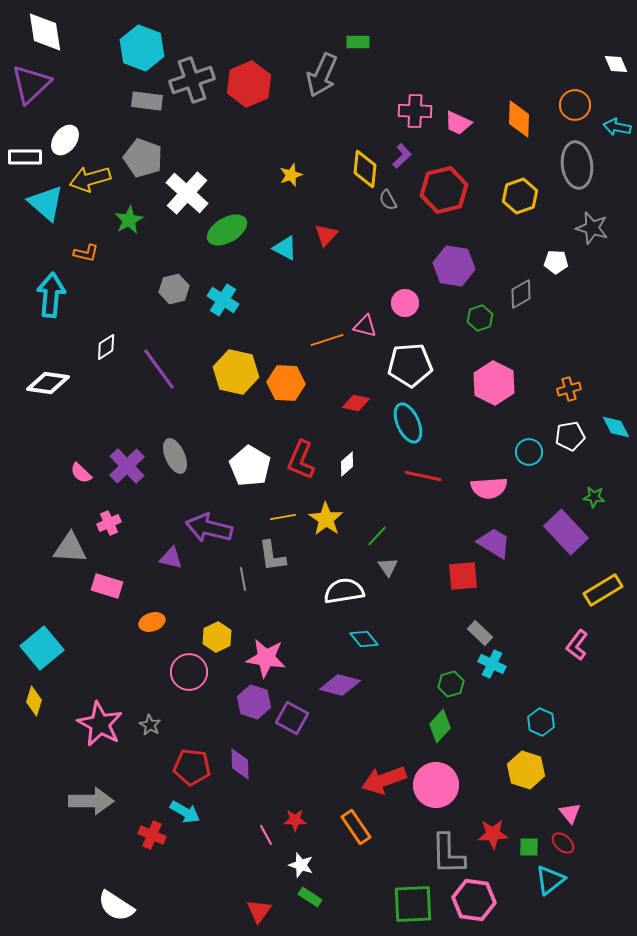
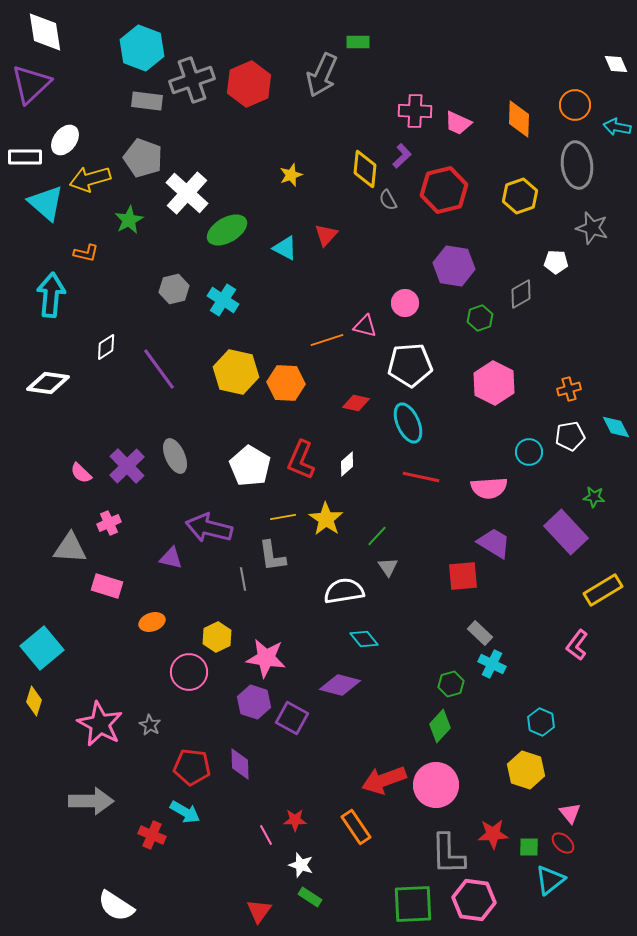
red line at (423, 476): moved 2 px left, 1 px down
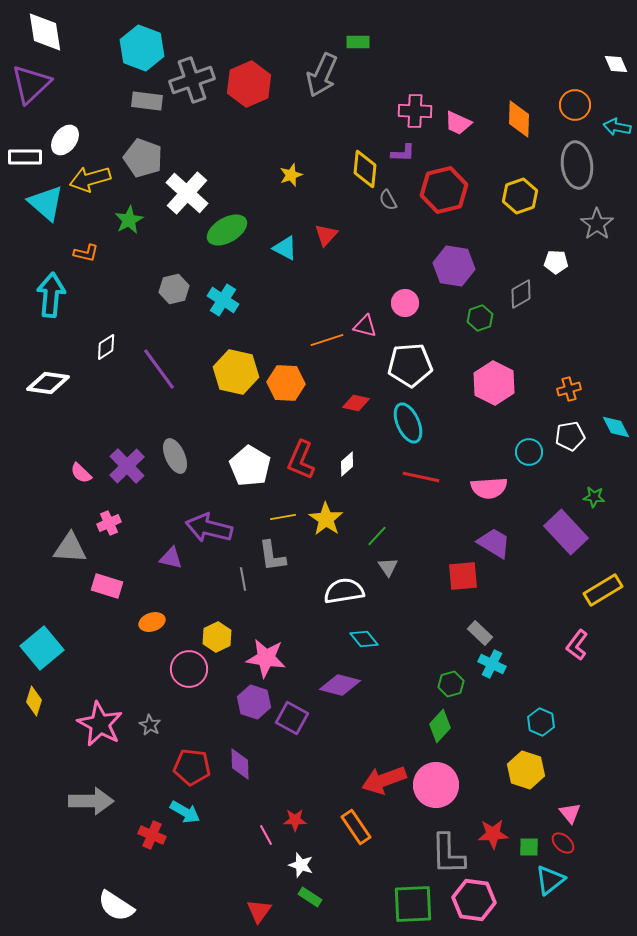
purple L-shape at (402, 156): moved 1 px right, 3 px up; rotated 45 degrees clockwise
gray star at (592, 228): moved 5 px right, 4 px up; rotated 20 degrees clockwise
pink circle at (189, 672): moved 3 px up
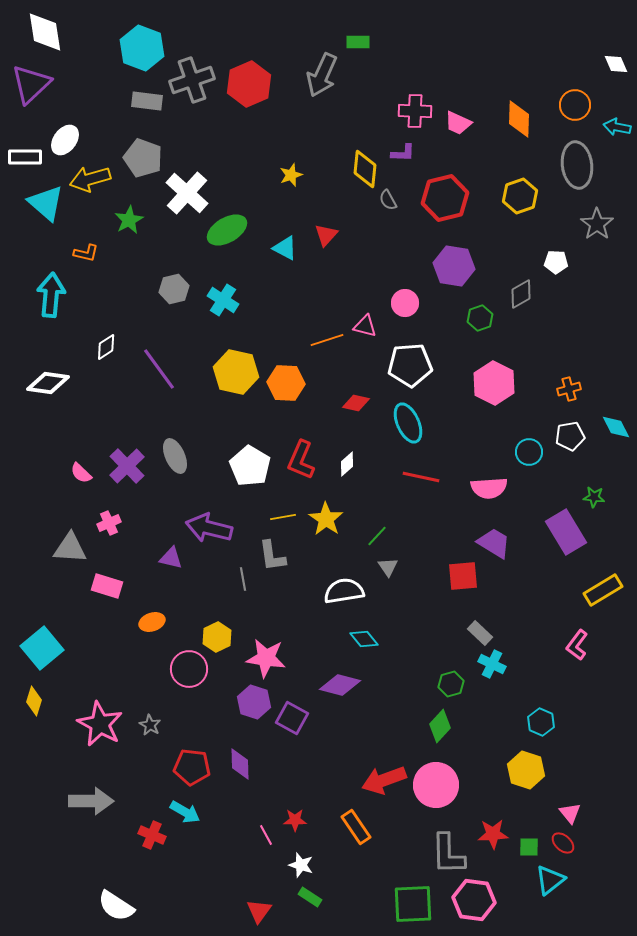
red hexagon at (444, 190): moved 1 px right, 8 px down
purple rectangle at (566, 532): rotated 12 degrees clockwise
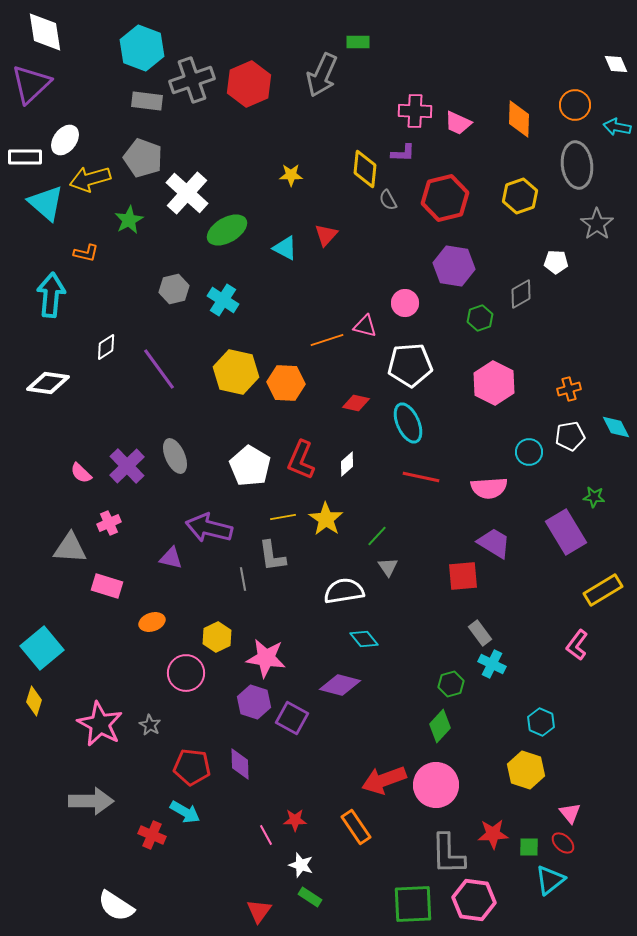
yellow star at (291, 175): rotated 20 degrees clockwise
gray rectangle at (480, 633): rotated 10 degrees clockwise
pink circle at (189, 669): moved 3 px left, 4 px down
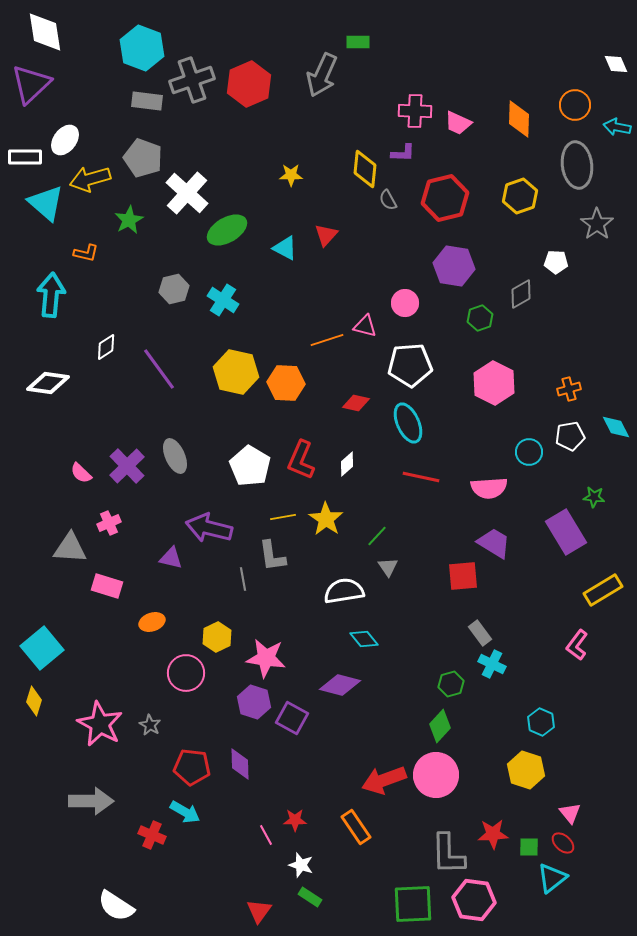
pink circle at (436, 785): moved 10 px up
cyan triangle at (550, 880): moved 2 px right, 2 px up
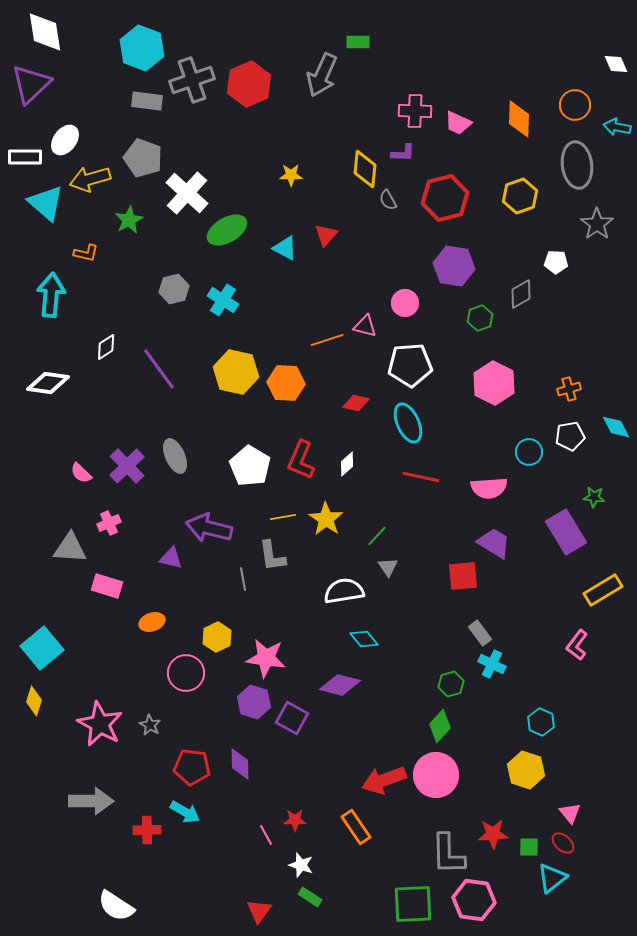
red cross at (152, 835): moved 5 px left, 5 px up; rotated 24 degrees counterclockwise
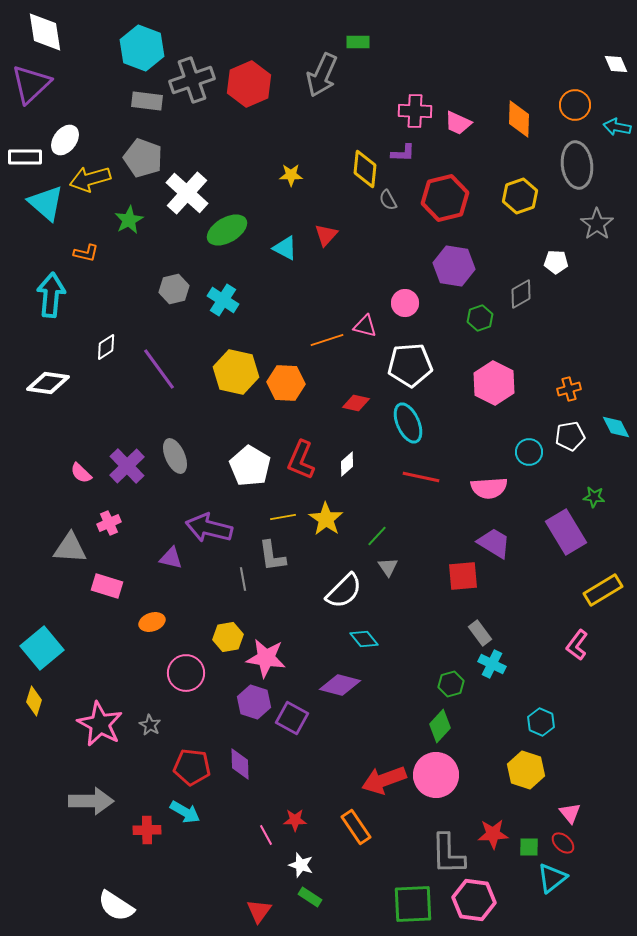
white semicircle at (344, 591): rotated 144 degrees clockwise
yellow hexagon at (217, 637): moved 11 px right; rotated 16 degrees clockwise
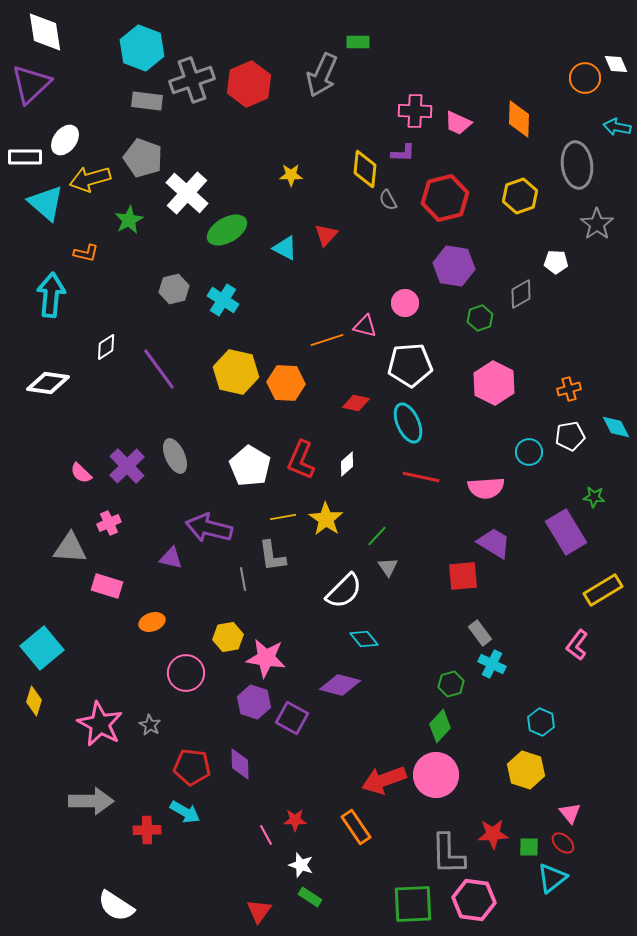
orange circle at (575, 105): moved 10 px right, 27 px up
pink semicircle at (489, 488): moved 3 px left
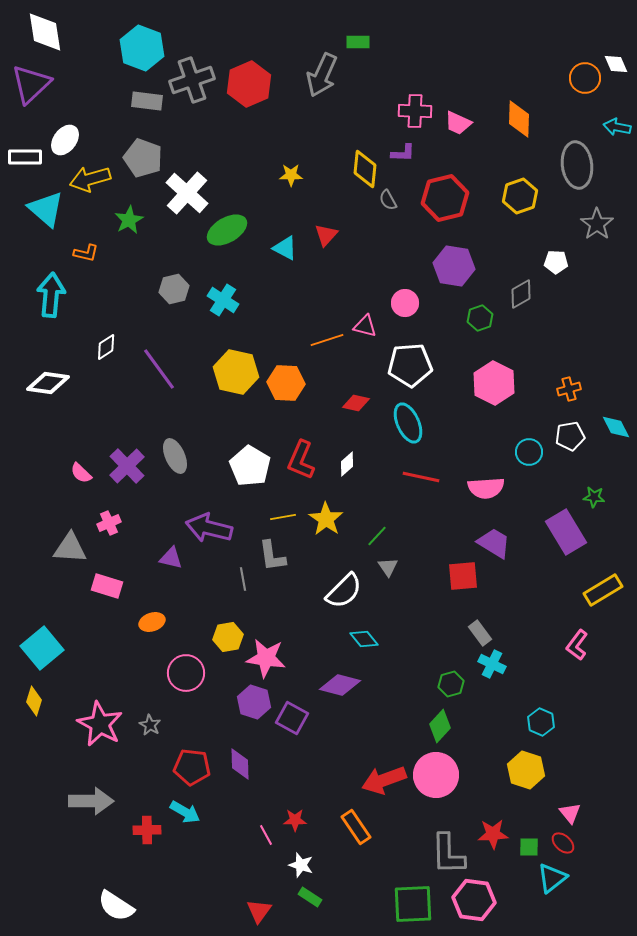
cyan triangle at (46, 203): moved 6 px down
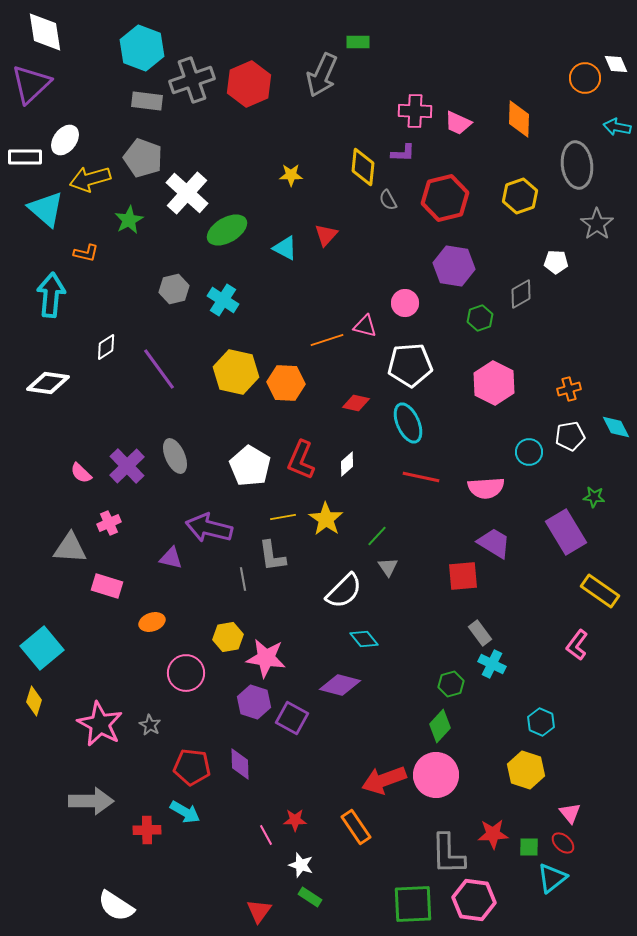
yellow diamond at (365, 169): moved 2 px left, 2 px up
yellow rectangle at (603, 590): moved 3 px left, 1 px down; rotated 66 degrees clockwise
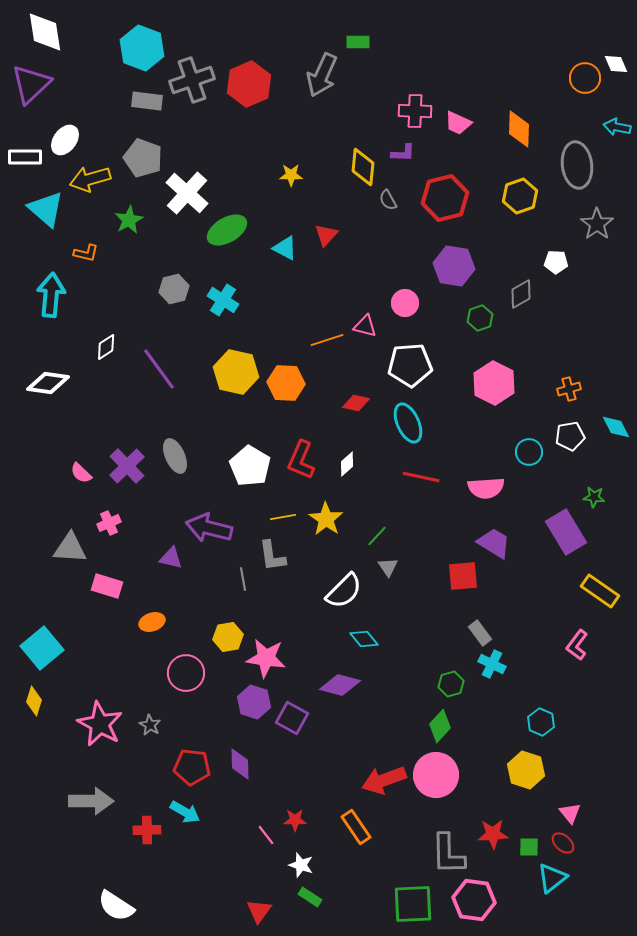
orange diamond at (519, 119): moved 10 px down
pink line at (266, 835): rotated 10 degrees counterclockwise
